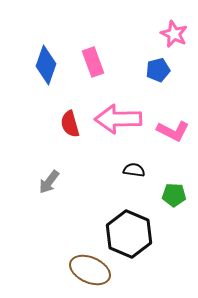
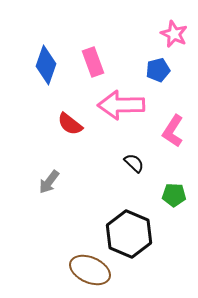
pink arrow: moved 3 px right, 14 px up
red semicircle: rotated 36 degrees counterclockwise
pink L-shape: rotated 96 degrees clockwise
black semicircle: moved 7 px up; rotated 35 degrees clockwise
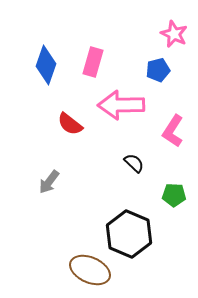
pink rectangle: rotated 36 degrees clockwise
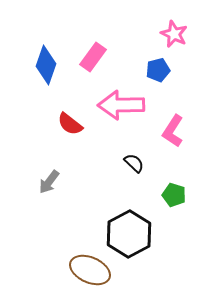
pink rectangle: moved 5 px up; rotated 20 degrees clockwise
green pentagon: rotated 15 degrees clockwise
black hexagon: rotated 9 degrees clockwise
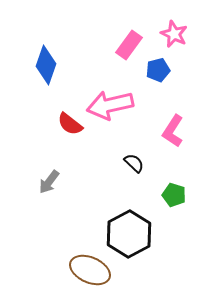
pink rectangle: moved 36 px right, 12 px up
pink arrow: moved 11 px left; rotated 12 degrees counterclockwise
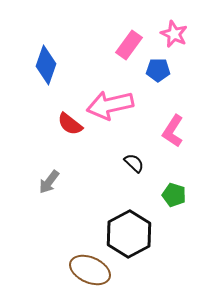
blue pentagon: rotated 15 degrees clockwise
